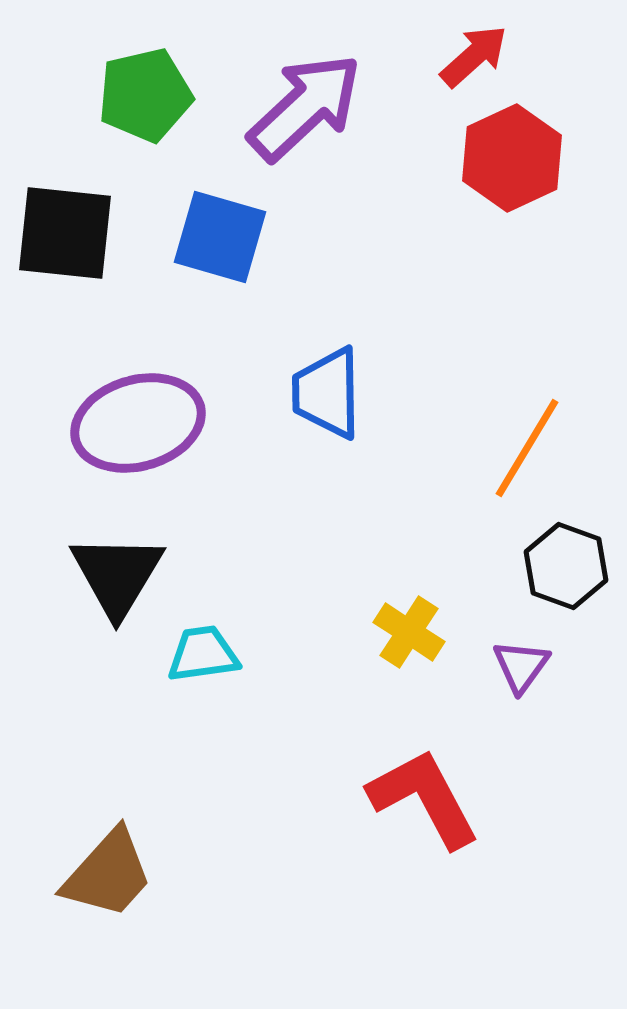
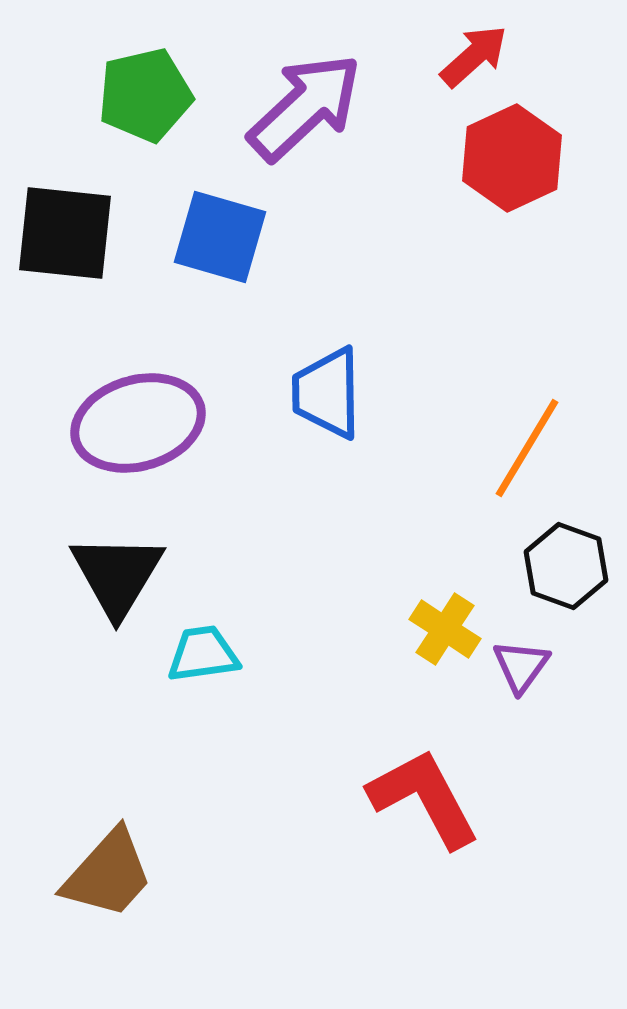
yellow cross: moved 36 px right, 3 px up
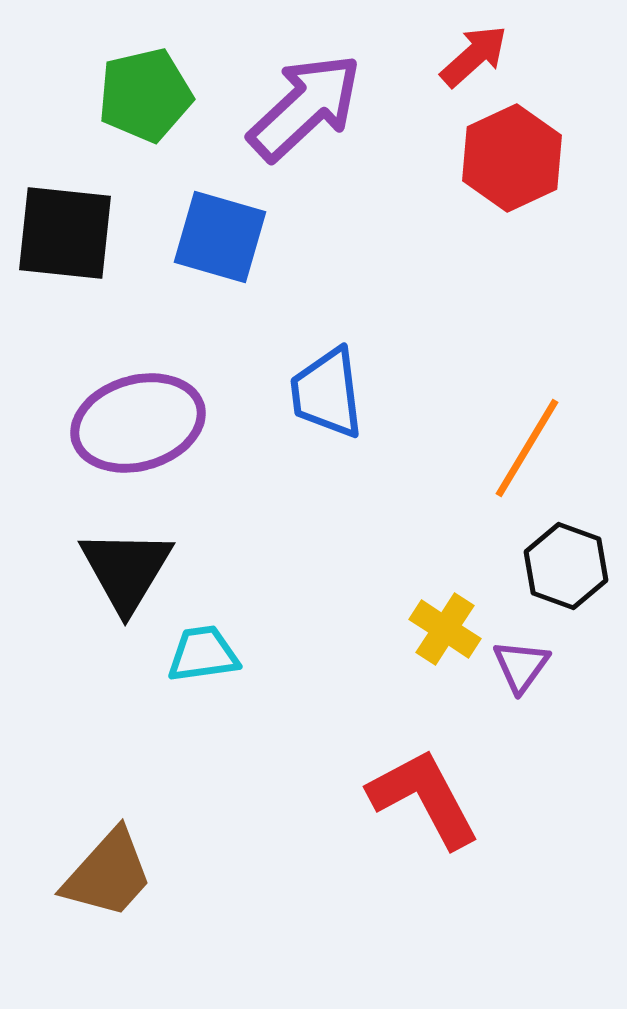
blue trapezoid: rotated 6 degrees counterclockwise
black triangle: moved 9 px right, 5 px up
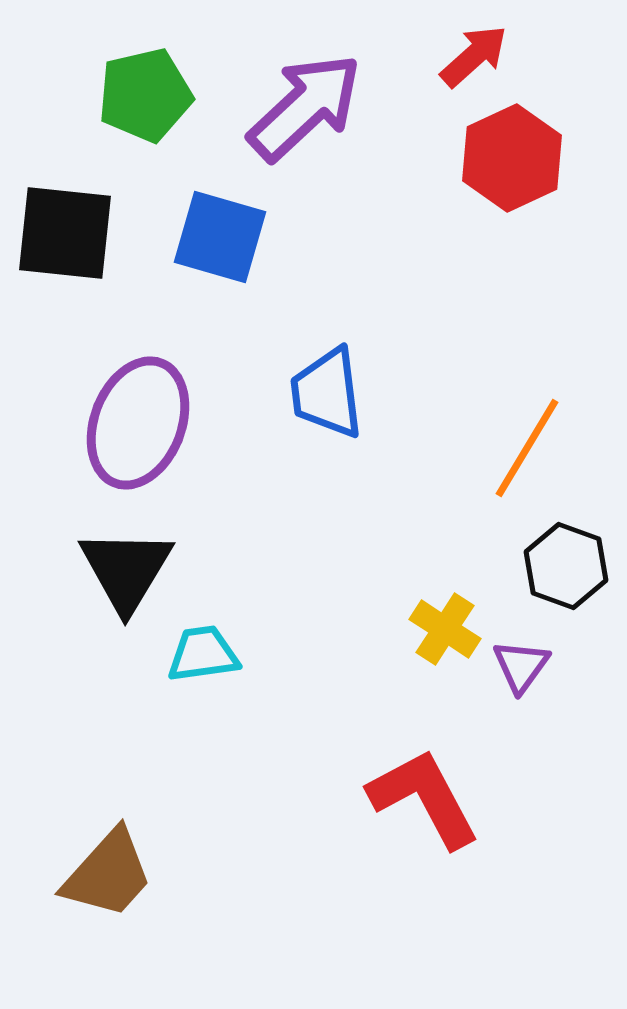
purple ellipse: rotated 53 degrees counterclockwise
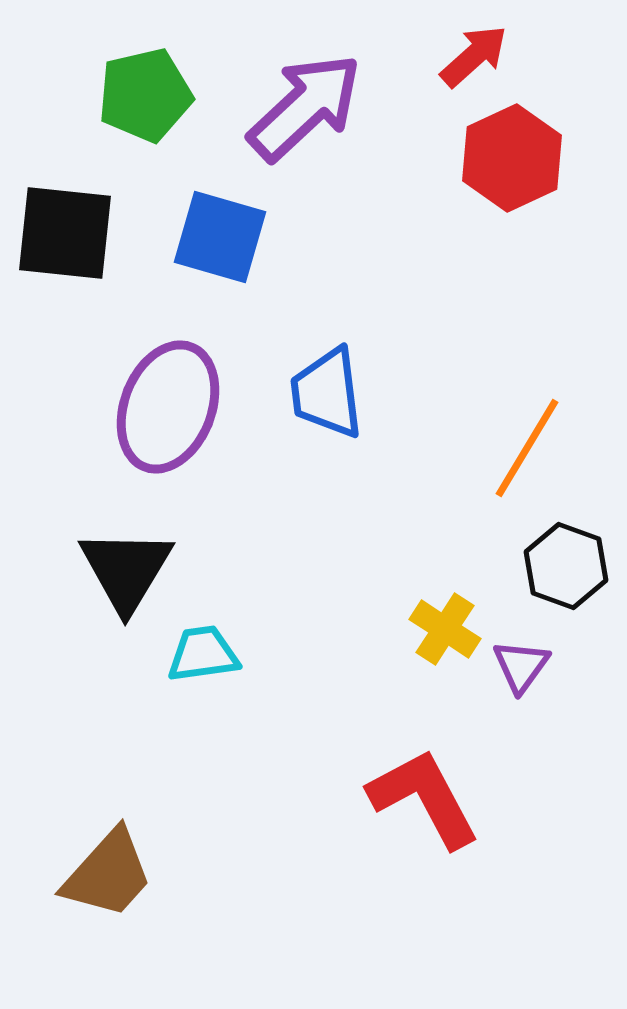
purple ellipse: moved 30 px right, 16 px up
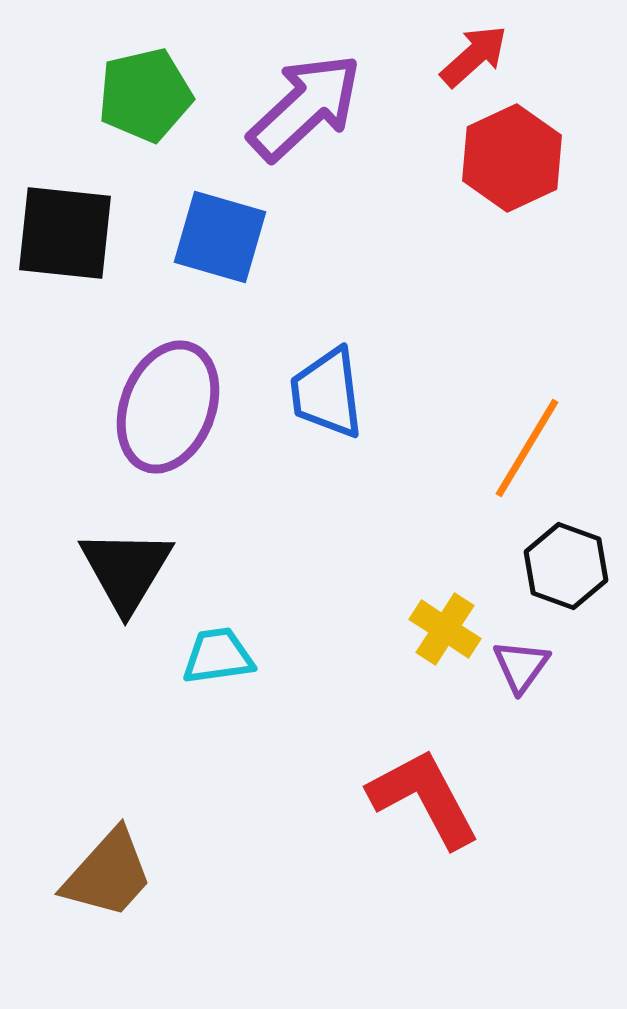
cyan trapezoid: moved 15 px right, 2 px down
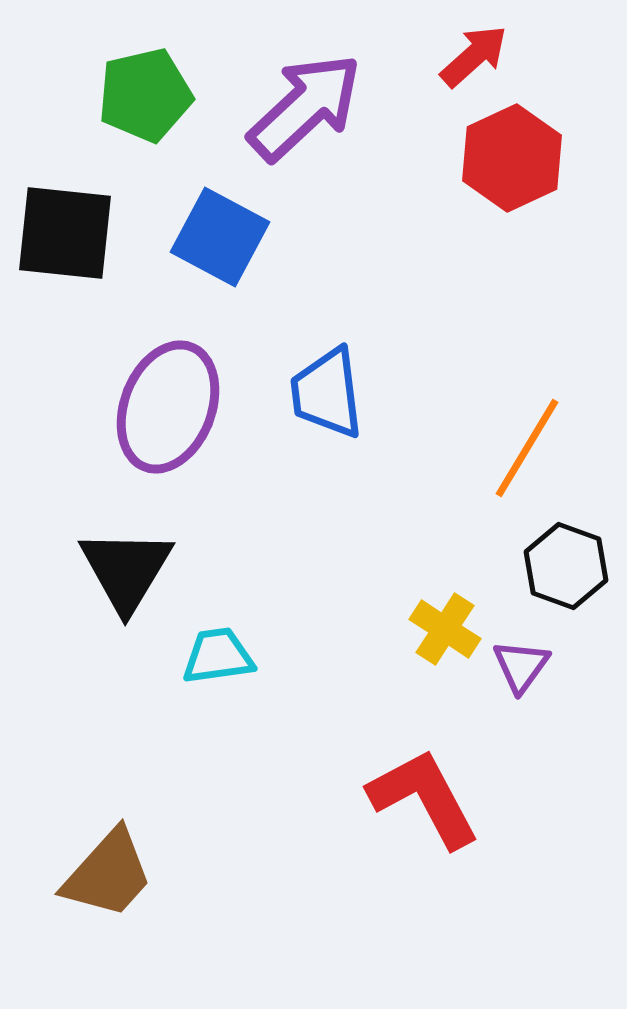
blue square: rotated 12 degrees clockwise
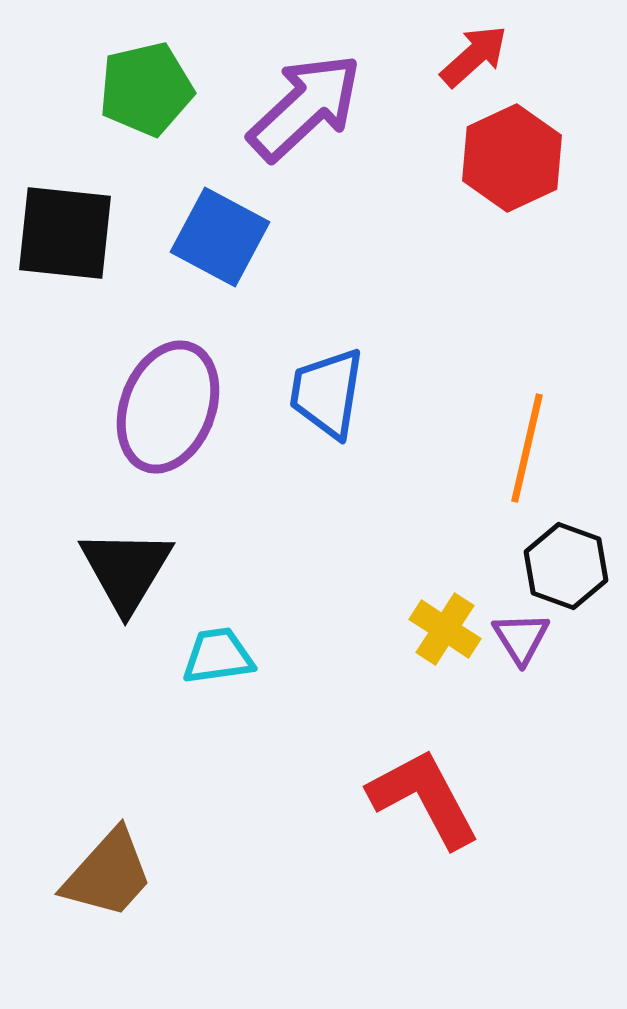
green pentagon: moved 1 px right, 6 px up
blue trapezoid: rotated 16 degrees clockwise
orange line: rotated 18 degrees counterclockwise
purple triangle: moved 28 px up; rotated 8 degrees counterclockwise
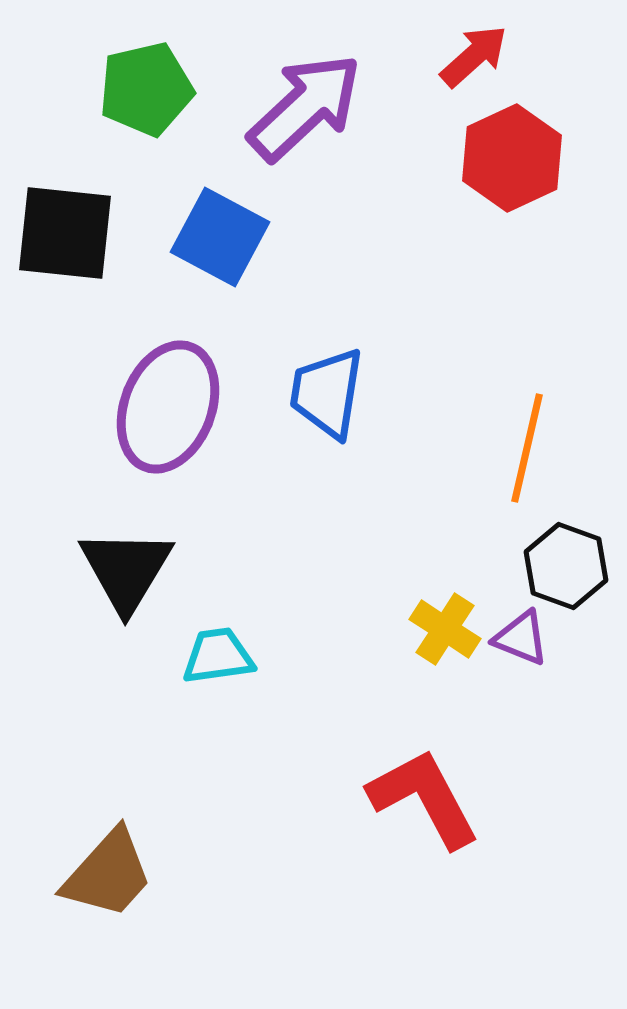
purple triangle: rotated 36 degrees counterclockwise
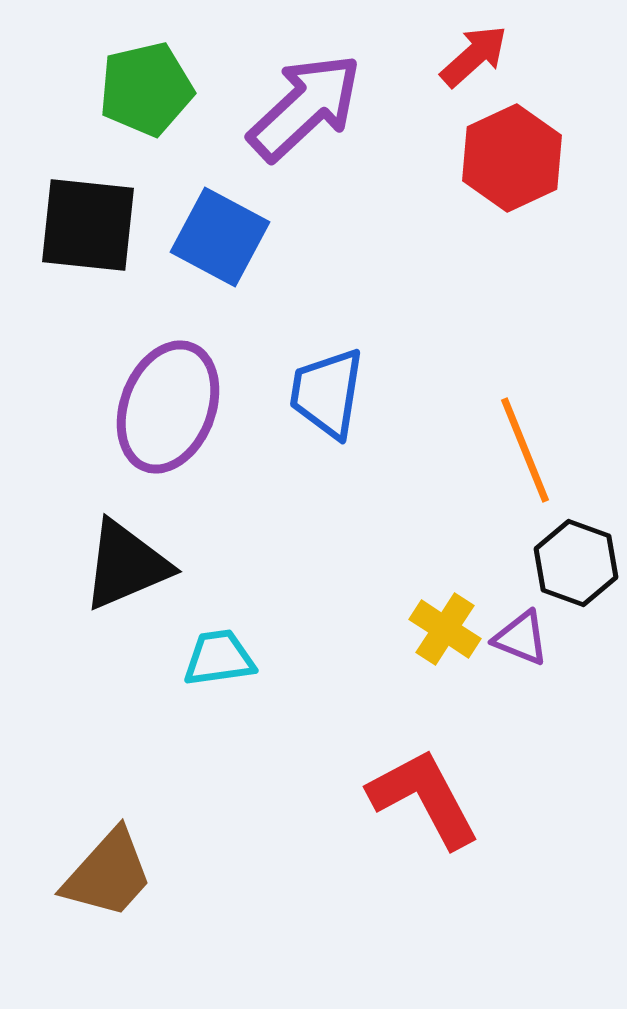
black square: moved 23 px right, 8 px up
orange line: moved 2 px left, 2 px down; rotated 35 degrees counterclockwise
black hexagon: moved 10 px right, 3 px up
black triangle: moved 5 px up; rotated 36 degrees clockwise
cyan trapezoid: moved 1 px right, 2 px down
